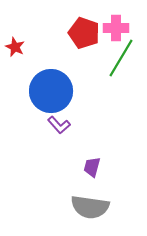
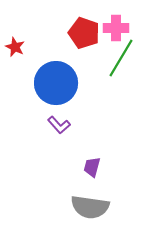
blue circle: moved 5 px right, 8 px up
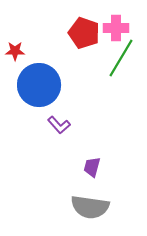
red star: moved 4 px down; rotated 24 degrees counterclockwise
blue circle: moved 17 px left, 2 px down
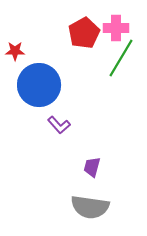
red pentagon: rotated 24 degrees clockwise
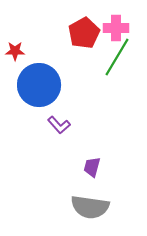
green line: moved 4 px left, 1 px up
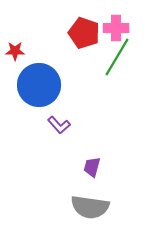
red pentagon: rotated 24 degrees counterclockwise
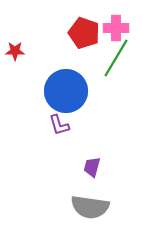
green line: moved 1 px left, 1 px down
blue circle: moved 27 px right, 6 px down
purple L-shape: rotated 25 degrees clockwise
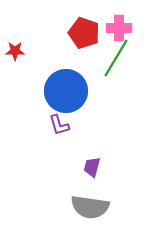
pink cross: moved 3 px right
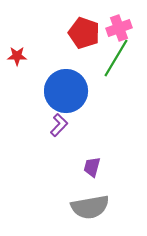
pink cross: rotated 20 degrees counterclockwise
red star: moved 2 px right, 5 px down
purple L-shape: rotated 120 degrees counterclockwise
gray semicircle: rotated 18 degrees counterclockwise
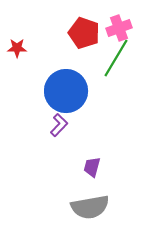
red star: moved 8 px up
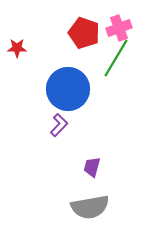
blue circle: moved 2 px right, 2 px up
